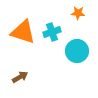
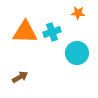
orange triangle: moved 2 px right; rotated 16 degrees counterclockwise
cyan circle: moved 2 px down
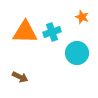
orange star: moved 4 px right, 4 px down; rotated 16 degrees clockwise
brown arrow: rotated 56 degrees clockwise
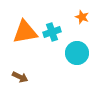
orange triangle: rotated 12 degrees counterclockwise
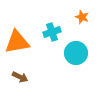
orange triangle: moved 8 px left, 10 px down
cyan circle: moved 1 px left
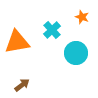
cyan cross: moved 2 px up; rotated 24 degrees counterclockwise
brown arrow: moved 2 px right, 8 px down; rotated 63 degrees counterclockwise
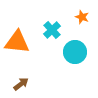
orange triangle: rotated 16 degrees clockwise
cyan circle: moved 1 px left, 1 px up
brown arrow: moved 1 px left, 1 px up
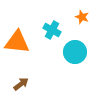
cyan cross: rotated 18 degrees counterclockwise
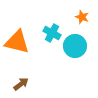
cyan cross: moved 3 px down
orange triangle: rotated 8 degrees clockwise
cyan circle: moved 6 px up
